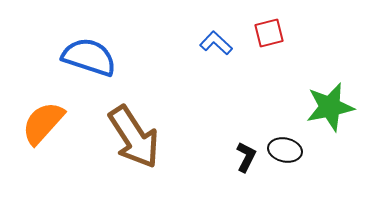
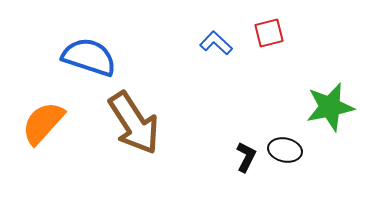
brown arrow: moved 14 px up
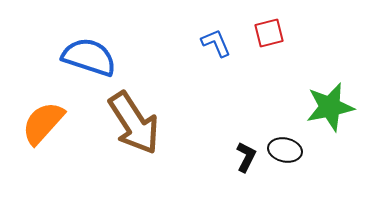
blue L-shape: rotated 24 degrees clockwise
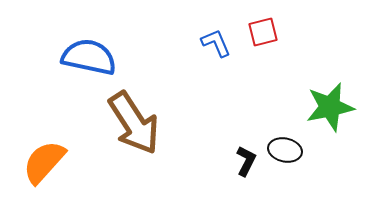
red square: moved 6 px left, 1 px up
blue semicircle: rotated 6 degrees counterclockwise
orange semicircle: moved 1 px right, 39 px down
black L-shape: moved 4 px down
